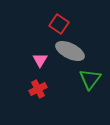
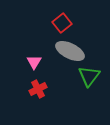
red square: moved 3 px right, 1 px up; rotated 18 degrees clockwise
pink triangle: moved 6 px left, 2 px down
green triangle: moved 1 px left, 3 px up
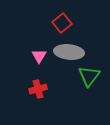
gray ellipse: moved 1 px left, 1 px down; rotated 20 degrees counterclockwise
pink triangle: moved 5 px right, 6 px up
red cross: rotated 12 degrees clockwise
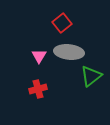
green triangle: moved 2 px right; rotated 15 degrees clockwise
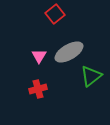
red square: moved 7 px left, 9 px up
gray ellipse: rotated 36 degrees counterclockwise
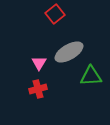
pink triangle: moved 7 px down
green triangle: rotated 35 degrees clockwise
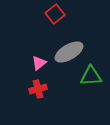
pink triangle: rotated 21 degrees clockwise
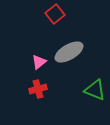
pink triangle: moved 1 px up
green triangle: moved 4 px right, 14 px down; rotated 25 degrees clockwise
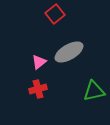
green triangle: moved 1 px left, 1 px down; rotated 35 degrees counterclockwise
